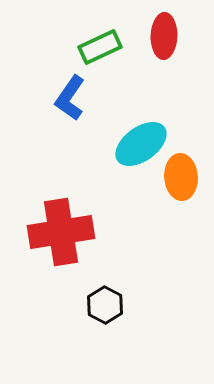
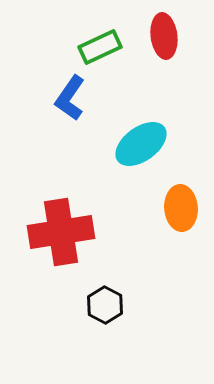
red ellipse: rotated 9 degrees counterclockwise
orange ellipse: moved 31 px down
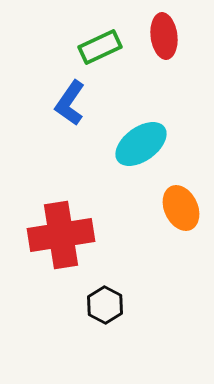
blue L-shape: moved 5 px down
orange ellipse: rotated 21 degrees counterclockwise
red cross: moved 3 px down
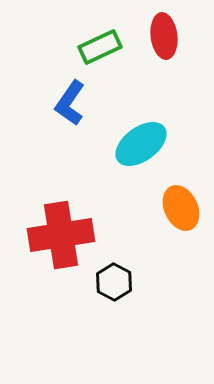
black hexagon: moved 9 px right, 23 px up
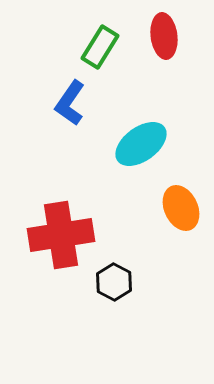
green rectangle: rotated 33 degrees counterclockwise
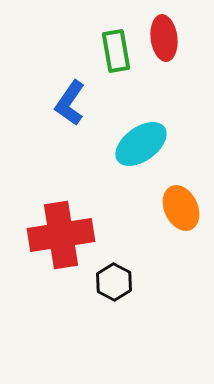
red ellipse: moved 2 px down
green rectangle: moved 16 px right, 4 px down; rotated 42 degrees counterclockwise
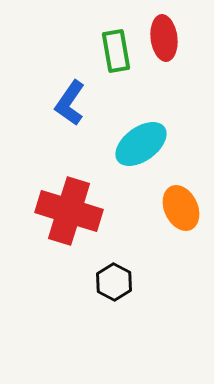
red cross: moved 8 px right, 24 px up; rotated 26 degrees clockwise
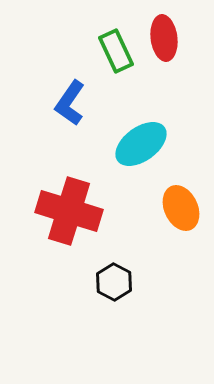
green rectangle: rotated 15 degrees counterclockwise
